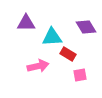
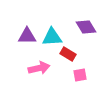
purple triangle: moved 1 px right, 13 px down
pink arrow: moved 1 px right, 2 px down
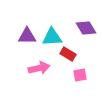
purple diamond: moved 1 px down
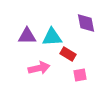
purple diamond: moved 5 px up; rotated 20 degrees clockwise
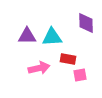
purple diamond: rotated 10 degrees clockwise
red rectangle: moved 5 px down; rotated 21 degrees counterclockwise
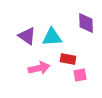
purple triangle: rotated 36 degrees clockwise
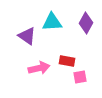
purple diamond: rotated 30 degrees clockwise
cyan triangle: moved 15 px up
red rectangle: moved 1 px left, 2 px down
pink square: moved 2 px down
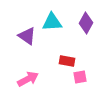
pink arrow: moved 11 px left, 11 px down; rotated 15 degrees counterclockwise
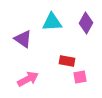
purple triangle: moved 4 px left, 3 px down
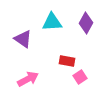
pink square: rotated 24 degrees counterclockwise
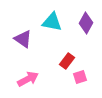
cyan triangle: rotated 15 degrees clockwise
red rectangle: rotated 63 degrees counterclockwise
pink square: rotated 16 degrees clockwise
